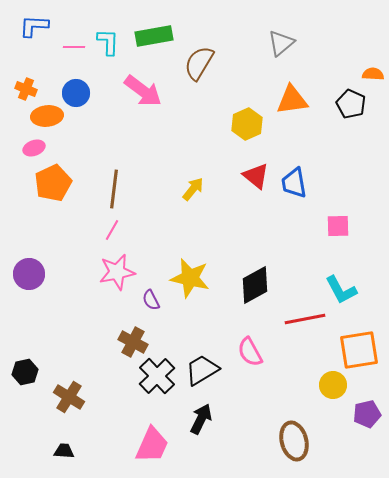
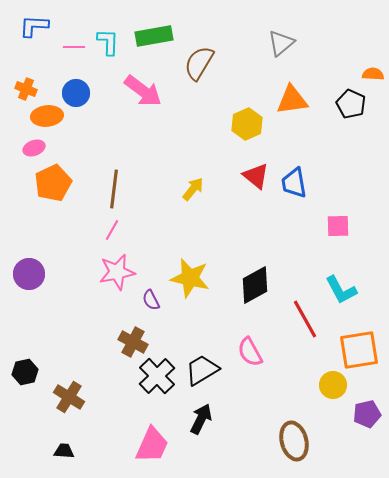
red line at (305, 319): rotated 72 degrees clockwise
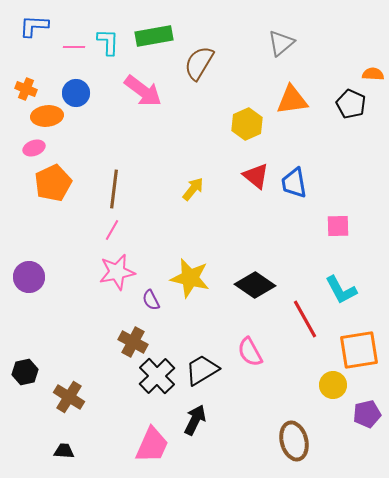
purple circle at (29, 274): moved 3 px down
black diamond at (255, 285): rotated 63 degrees clockwise
black arrow at (201, 419): moved 6 px left, 1 px down
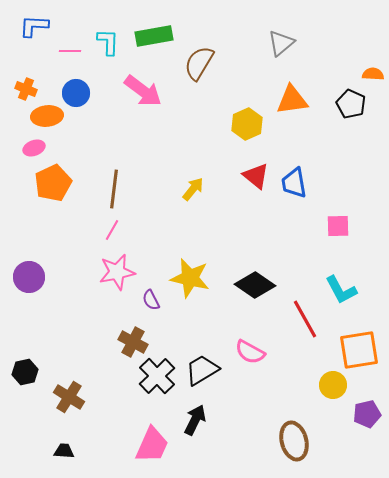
pink line at (74, 47): moved 4 px left, 4 px down
pink semicircle at (250, 352): rotated 32 degrees counterclockwise
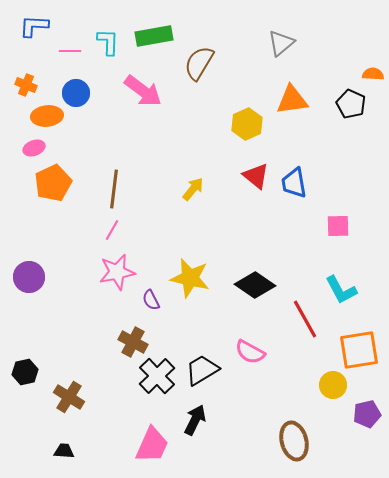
orange cross at (26, 89): moved 4 px up
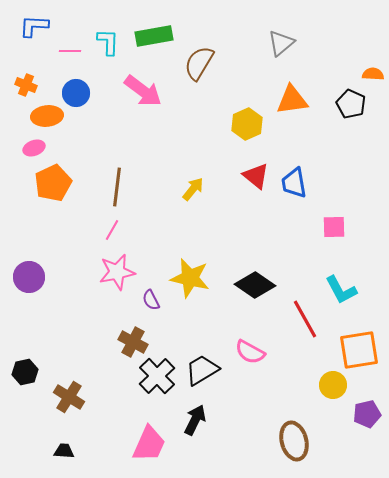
brown line at (114, 189): moved 3 px right, 2 px up
pink square at (338, 226): moved 4 px left, 1 px down
pink trapezoid at (152, 445): moved 3 px left, 1 px up
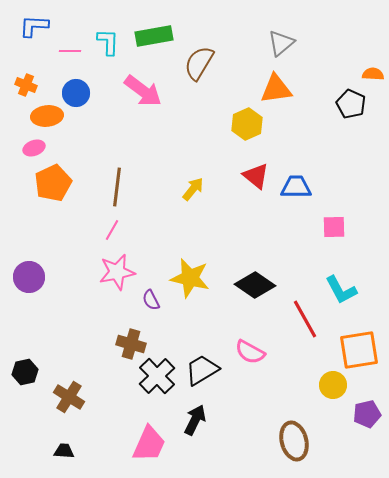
orange triangle at (292, 100): moved 16 px left, 11 px up
blue trapezoid at (294, 183): moved 2 px right, 4 px down; rotated 100 degrees clockwise
brown cross at (133, 342): moved 2 px left, 2 px down; rotated 12 degrees counterclockwise
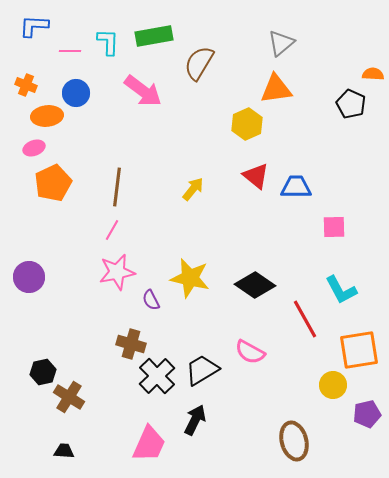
black hexagon at (25, 372): moved 18 px right
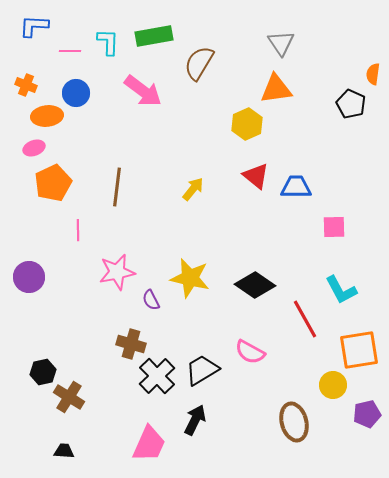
gray triangle at (281, 43): rotated 24 degrees counterclockwise
orange semicircle at (373, 74): rotated 85 degrees counterclockwise
pink line at (112, 230): moved 34 px left; rotated 30 degrees counterclockwise
brown ellipse at (294, 441): moved 19 px up
